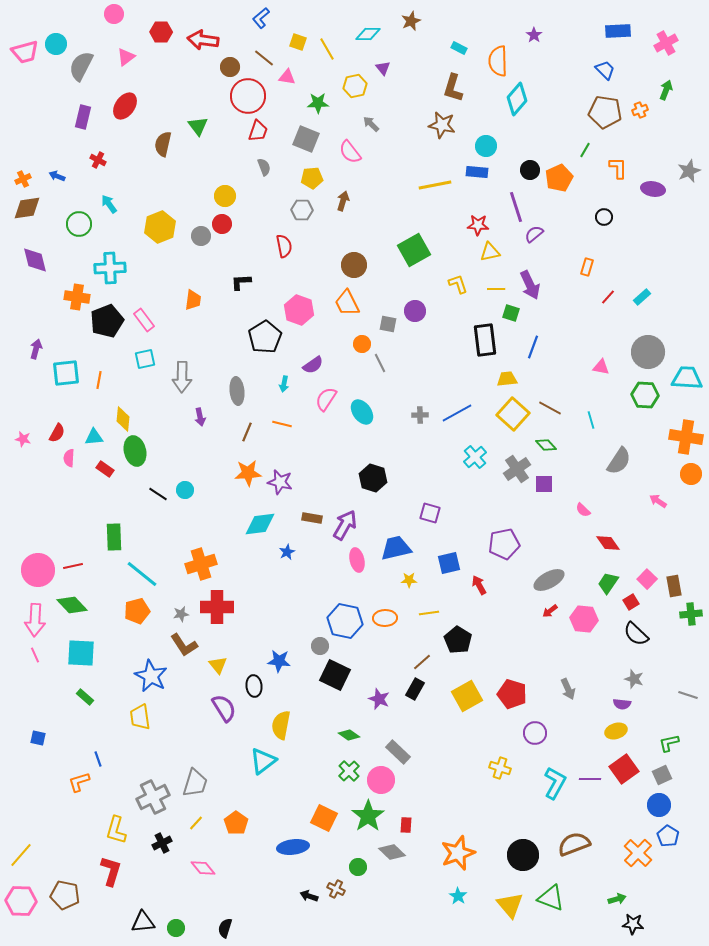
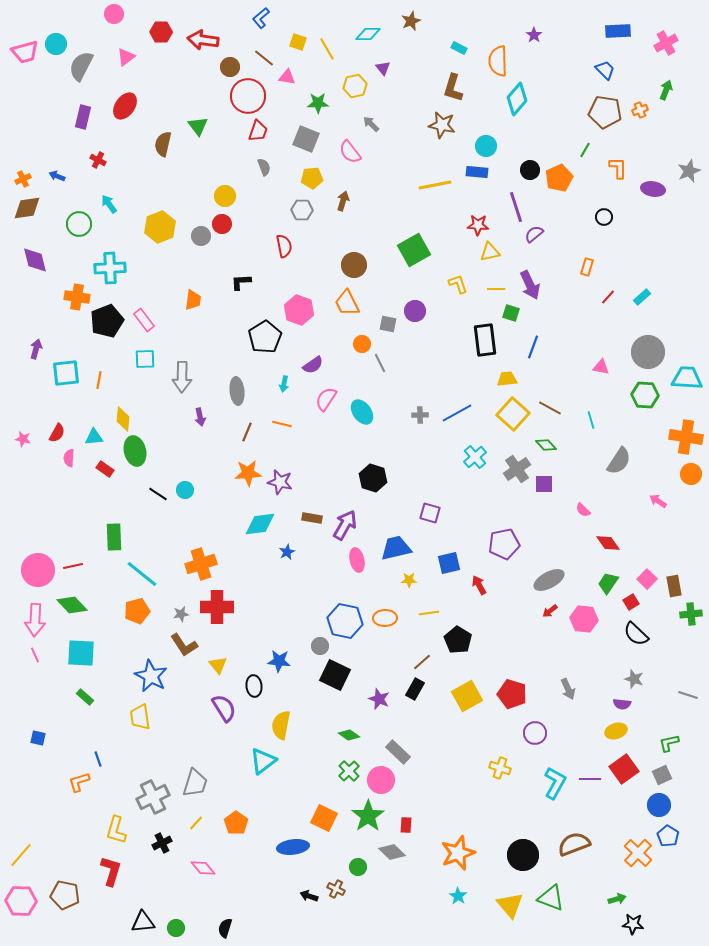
cyan square at (145, 359): rotated 10 degrees clockwise
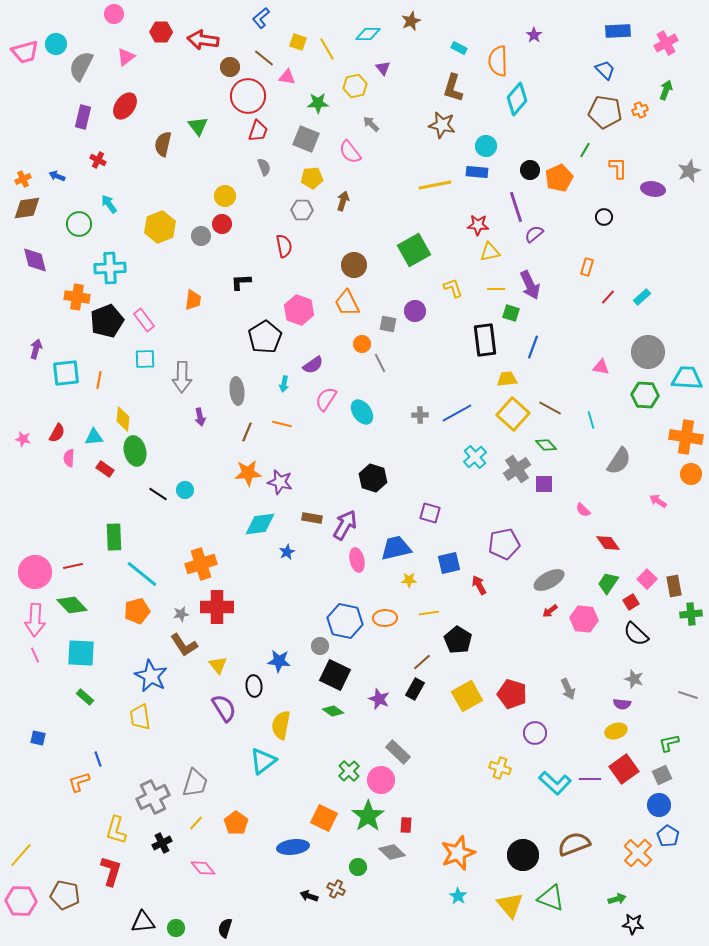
yellow L-shape at (458, 284): moved 5 px left, 4 px down
pink circle at (38, 570): moved 3 px left, 2 px down
green diamond at (349, 735): moved 16 px left, 24 px up
cyan L-shape at (555, 783): rotated 104 degrees clockwise
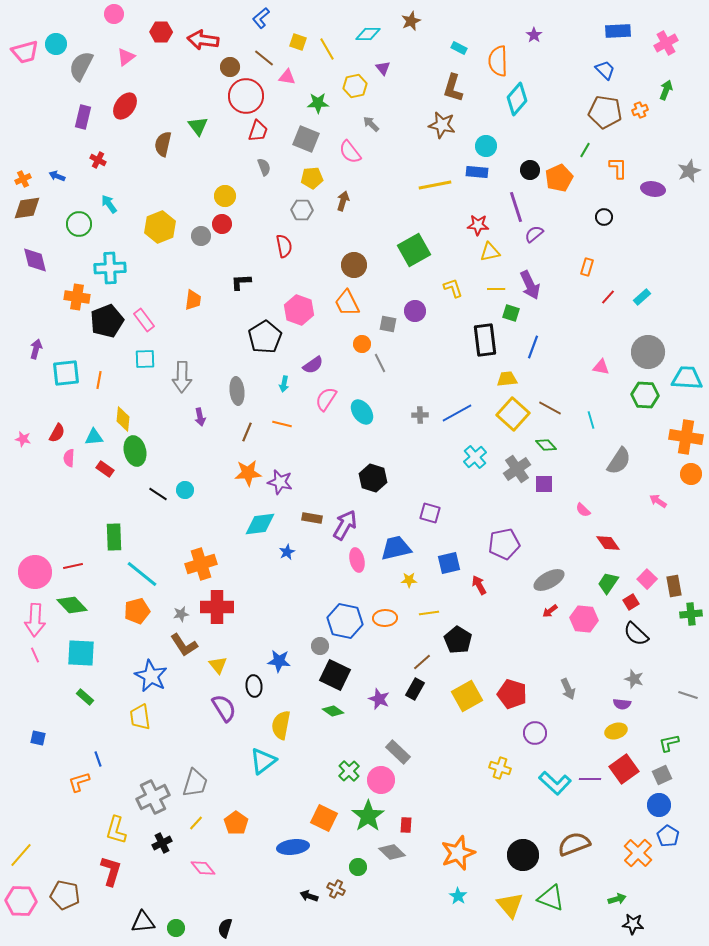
red circle at (248, 96): moved 2 px left
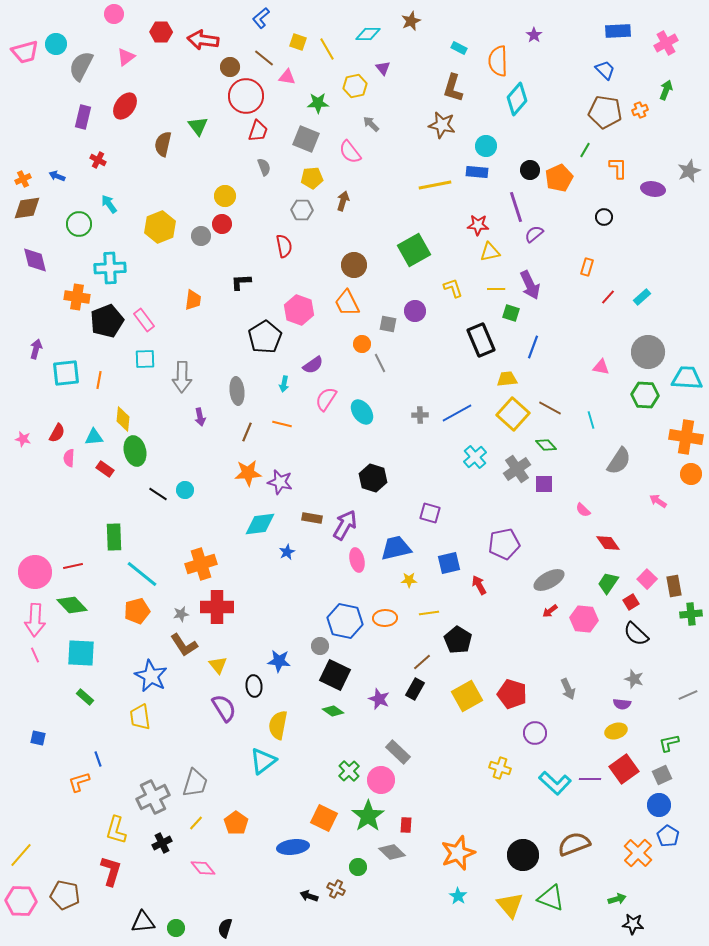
black rectangle at (485, 340): moved 4 px left; rotated 16 degrees counterclockwise
gray line at (688, 695): rotated 42 degrees counterclockwise
yellow semicircle at (281, 725): moved 3 px left
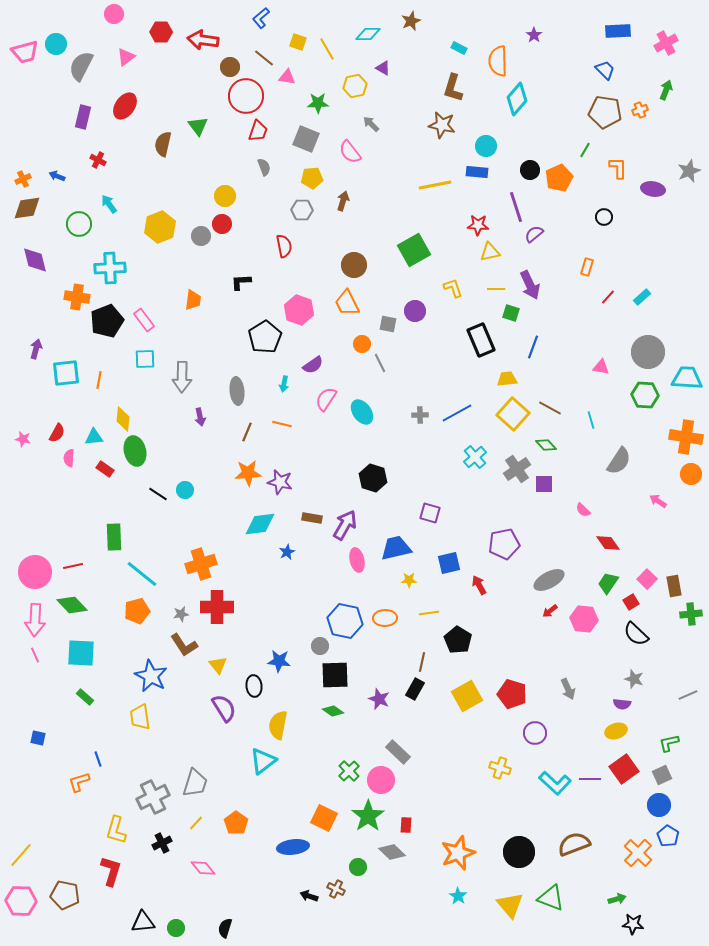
purple triangle at (383, 68): rotated 21 degrees counterclockwise
brown line at (422, 662): rotated 36 degrees counterclockwise
black square at (335, 675): rotated 28 degrees counterclockwise
black circle at (523, 855): moved 4 px left, 3 px up
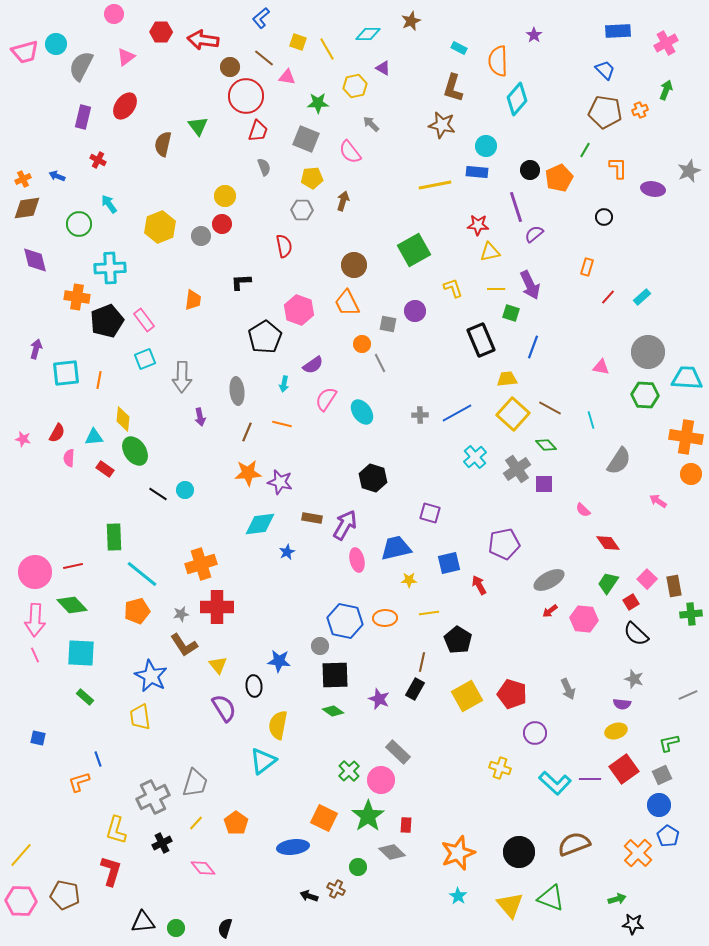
cyan square at (145, 359): rotated 20 degrees counterclockwise
green ellipse at (135, 451): rotated 20 degrees counterclockwise
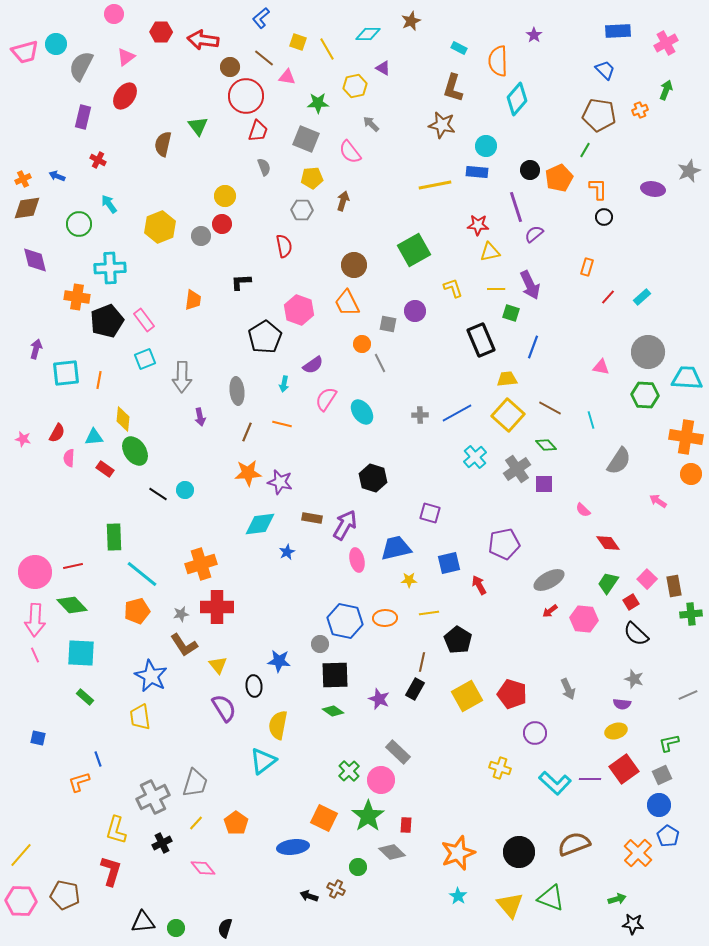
red ellipse at (125, 106): moved 10 px up
brown pentagon at (605, 112): moved 6 px left, 3 px down
orange L-shape at (618, 168): moved 20 px left, 21 px down
yellow square at (513, 414): moved 5 px left, 1 px down
gray circle at (320, 646): moved 2 px up
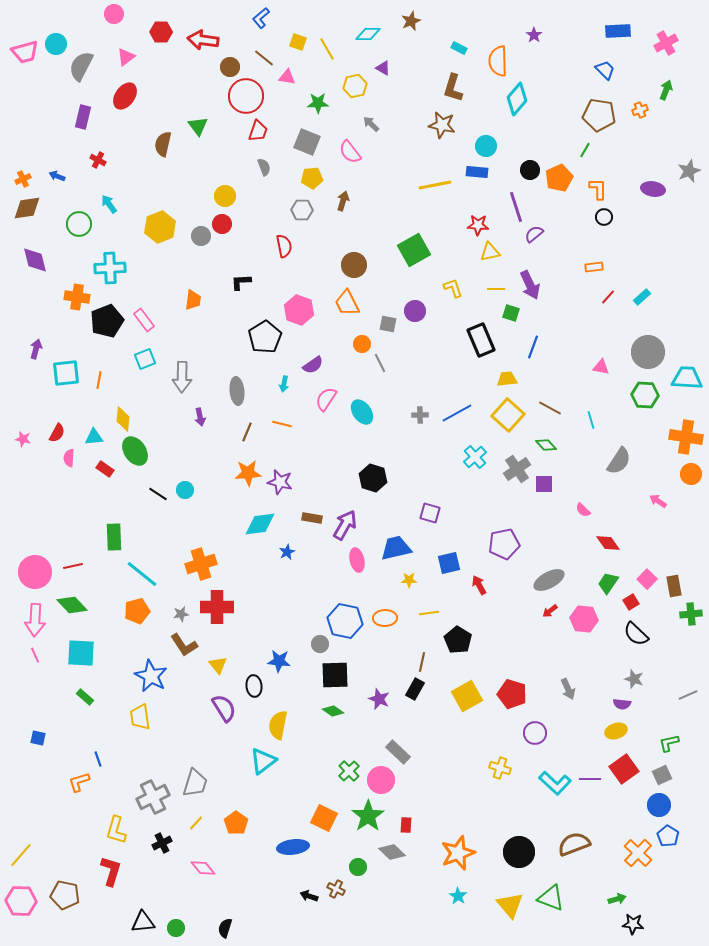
gray square at (306, 139): moved 1 px right, 3 px down
orange rectangle at (587, 267): moved 7 px right; rotated 66 degrees clockwise
